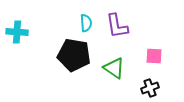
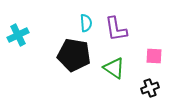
purple L-shape: moved 1 px left, 3 px down
cyan cross: moved 1 px right, 3 px down; rotated 30 degrees counterclockwise
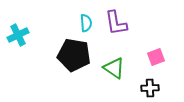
purple L-shape: moved 6 px up
pink square: moved 2 px right, 1 px down; rotated 24 degrees counterclockwise
black cross: rotated 18 degrees clockwise
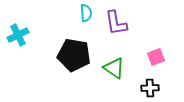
cyan semicircle: moved 10 px up
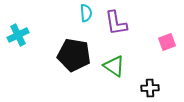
pink square: moved 11 px right, 15 px up
green triangle: moved 2 px up
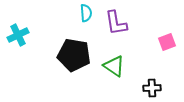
black cross: moved 2 px right
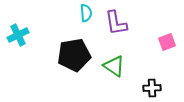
black pentagon: rotated 20 degrees counterclockwise
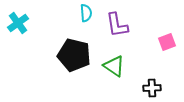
purple L-shape: moved 1 px right, 2 px down
cyan cross: moved 12 px up; rotated 10 degrees counterclockwise
black pentagon: rotated 24 degrees clockwise
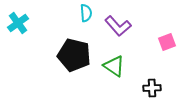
purple L-shape: moved 1 px right, 1 px down; rotated 32 degrees counterclockwise
